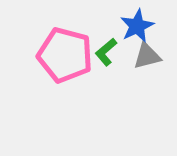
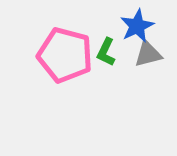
green L-shape: rotated 24 degrees counterclockwise
gray triangle: moved 1 px right, 2 px up
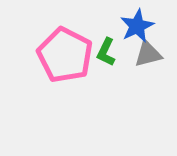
pink pentagon: rotated 12 degrees clockwise
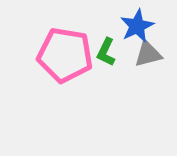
pink pentagon: rotated 18 degrees counterclockwise
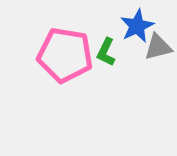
gray triangle: moved 10 px right, 7 px up
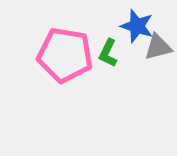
blue star: rotated 28 degrees counterclockwise
green L-shape: moved 2 px right, 1 px down
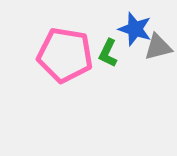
blue star: moved 2 px left, 3 px down
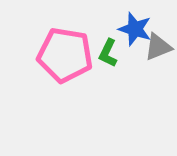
gray triangle: rotated 8 degrees counterclockwise
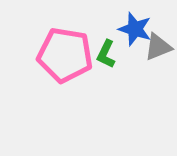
green L-shape: moved 2 px left, 1 px down
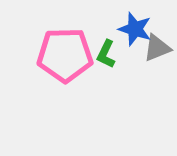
gray triangle: moved 1 px left, 1 px down
pink pentagon: rotated 10 degrees counterclockwise
